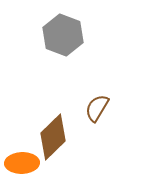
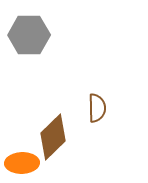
gray hexagon: moved 34 px left; rotated 21 degrees counterclockwise
brown semicircle: rotated 148 degrees clockwise
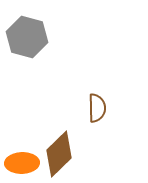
gray hexagon: moved 2 px left, 2 px down; rotated 15 degrees clockwise
brown diamond: moved 6 px right, 17 px down
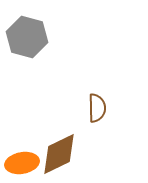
brown diamond: rotated 18 degrees clockwise
orange ellipse: rotated 8 degrees counterclockwise
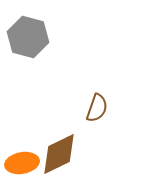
gray hexagon: moved 1 px right
brown semicircle: rotated 20 degrees clockwise
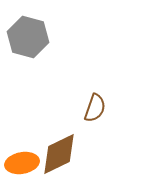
brown semicircle: moved 2 px left
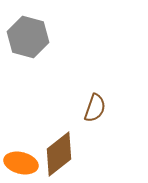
brown diamond: rotated 12 degrees counterclockwise
orange ellipse: moved 1 px left; rotated 24 degrees clockwise
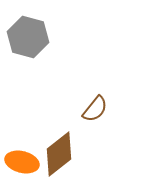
brown semicircle: moved 1 px down; rotated 20 degrees clockwise
orange ellipse: moved 1 px right, 1 px up
